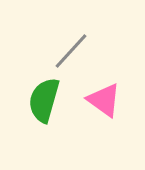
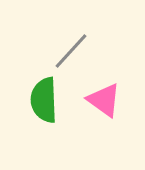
green semicircle: rotated 18 degrees counterclockwise
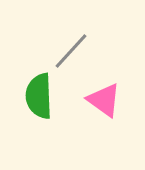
green semicircle: moved 5 px left, 4 px up
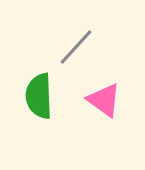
gray line: moved 5 px right, 4 px up
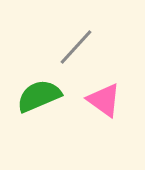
green semicircle: rotated 69 degrees clockwise
